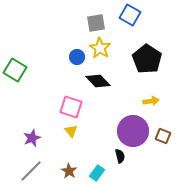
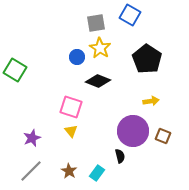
black diamond: rotated 25 degrees counterclockwise
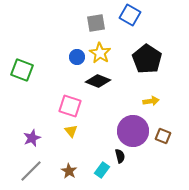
yellow star: moved 5 px down
green square: moved 7 px right; rotated 10 degrees counterclockwise
pink square: moved 1 px left, 1 px up
cyan rectangle: moved 5 px right, 3 px up
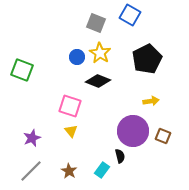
gray square: rotated 30 degrees clockwise
black pentagon: rotated 12 degrees clockwise
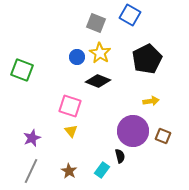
gray line: rotated 20 degrees counterclockwise
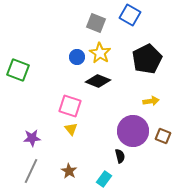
green square: moved 4 px left
yellow triangle: moved 2 px up
purple star: rotated 18 degrees clockwise
cyan rectangle: moved 2 px right, 9 px down
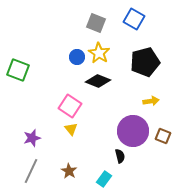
blue square: moved 4 px right, 4 px down
yellow star: moved 1 px left
black pentagon: moved 2 px left, 3 px down; rotated 12 degrees clockwise
pink square: rotated 15 degrees clockwise
purple star: rotated 12 degrees counterclockwise
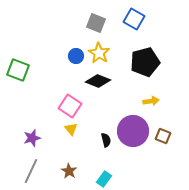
blue circle: moved 1 px left, 1 px up
black semicircle: moved 14 px left, 16 px up
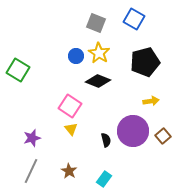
green square: rotated 10 degrees clockwise
brown square: rotated 28 degrees clockwise
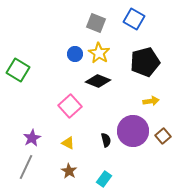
blue circle: moved 1 px left, 2 px up
pink square: rotated 15 degrees clockwise
yellow triangle: moved 3 px left, 14 px down; rotated 24 degrees counterclockwise
purple star: rotated 12 degrees counterclockwise
gray line: moved 5 px left, 4 px up
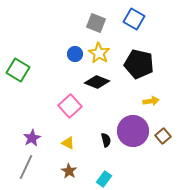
black pentagon: moved 6 px left, 2 px down; rotated 28 degrees clockwise
black diamond: moved 1 px left, 1 px down
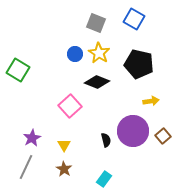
yellow triangle: moved 4 px left, 2 px down; rotated 32 degrees clockwise
brown star: moved 5 px left, 2 px up
